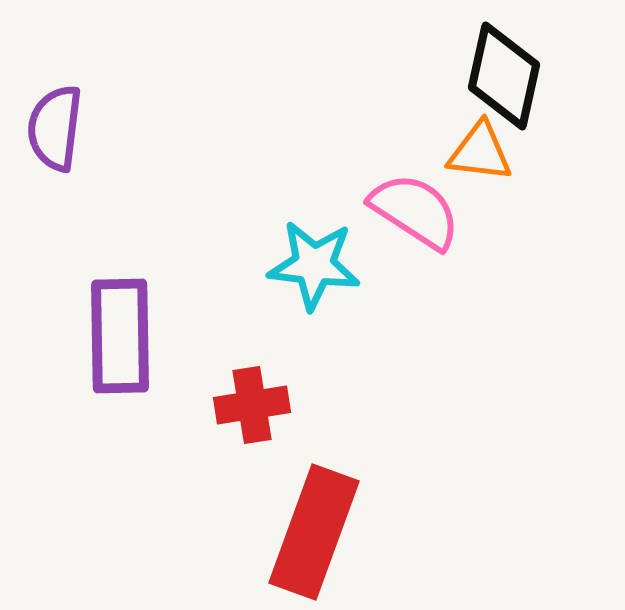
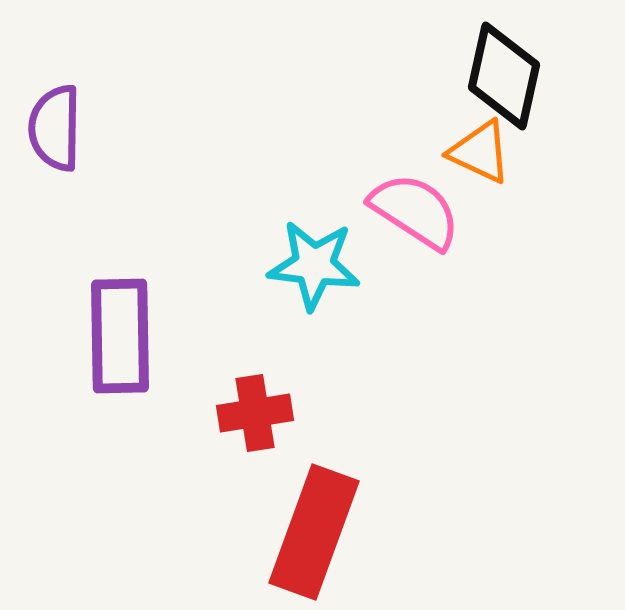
purple semicircle: rotated 6 degrees counterclockwise
orange triangle: rotated 18 degrees clockwise
red cross: moved 3 px right, 8 px down
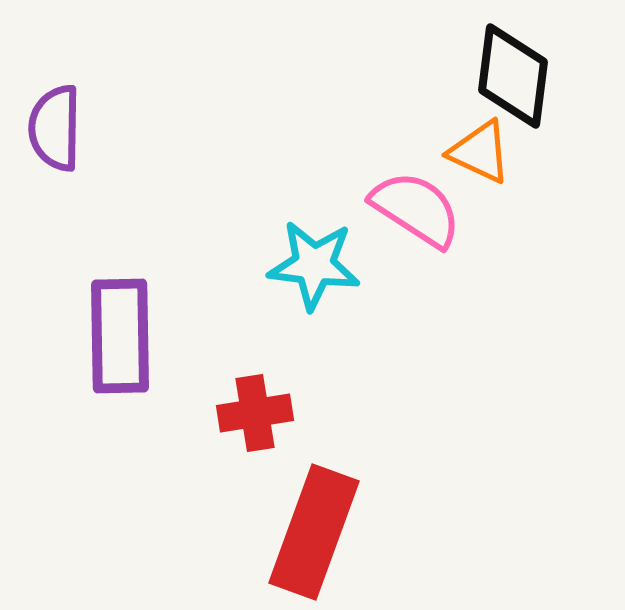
black diamond: moved 9 px right; rotated 5 degrees counterclockwise
pink semicircle: moved 1 px right, 2 px up
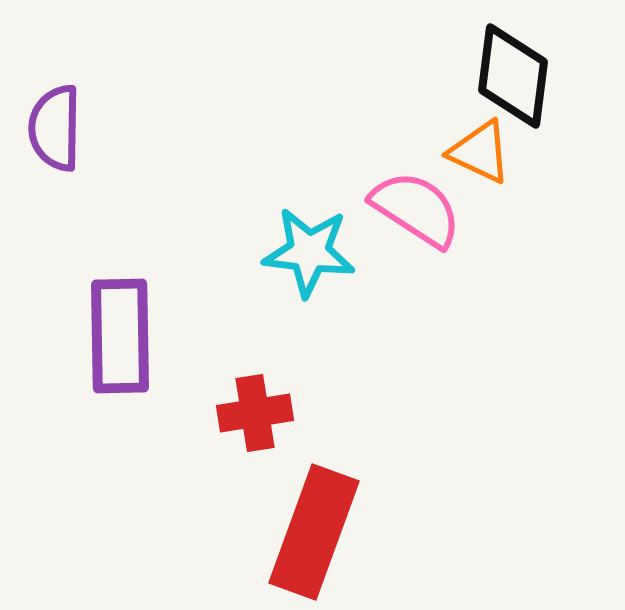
cyan star: moved 5 px left, 13 px up
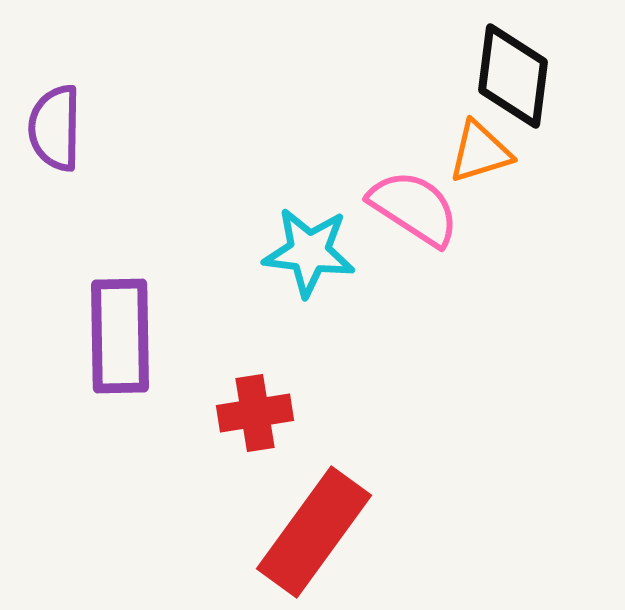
orange triangle: rotated 42 degrees counterclockwise
pink semicircle: moved 2 px left, 1 px up
red rectangle: rotated 16 degrees clockwise
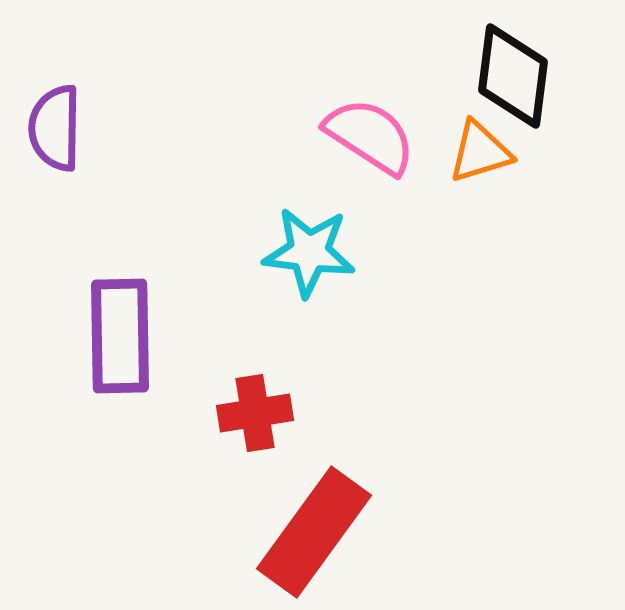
pink semicircle: moved 44 px left, 72 px up
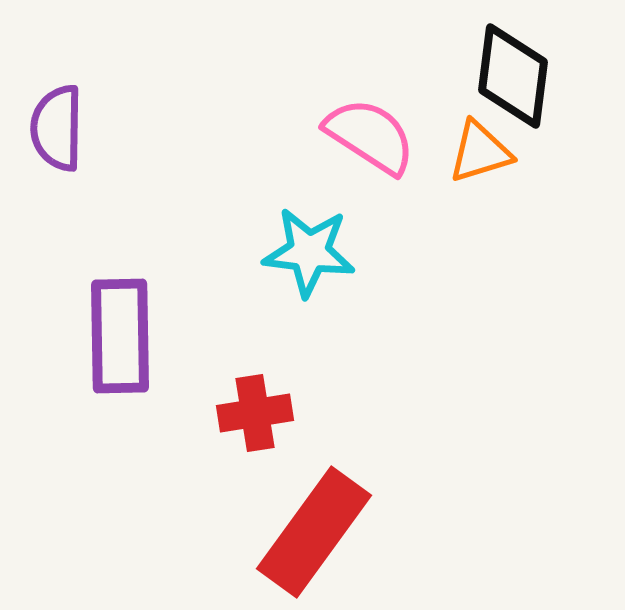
purple semicircle: moved 2 px right
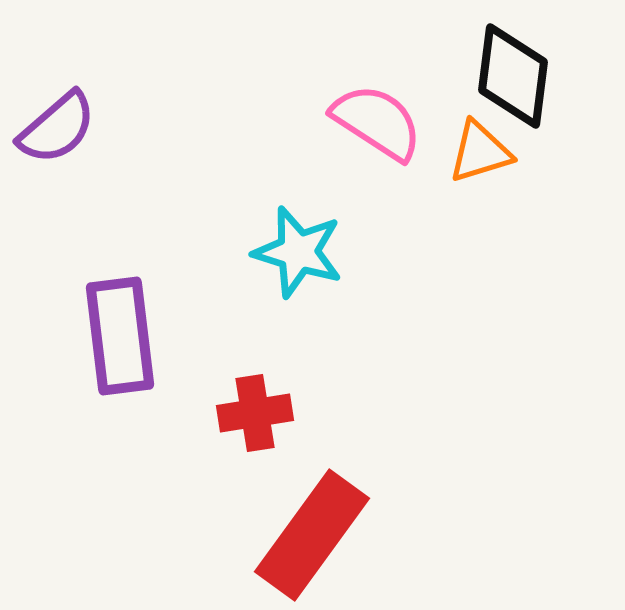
purple semicircle: rotated 132 degrees counterclockwise
pink semicircle: moved 7 px right, 14 px up
cyan star: moved 11 px left; rotated 10 degrees clockwise
purple rectangle: rotated 6 degrees counterclockwise
red rectangle: moved 2 px left, 3 px down
